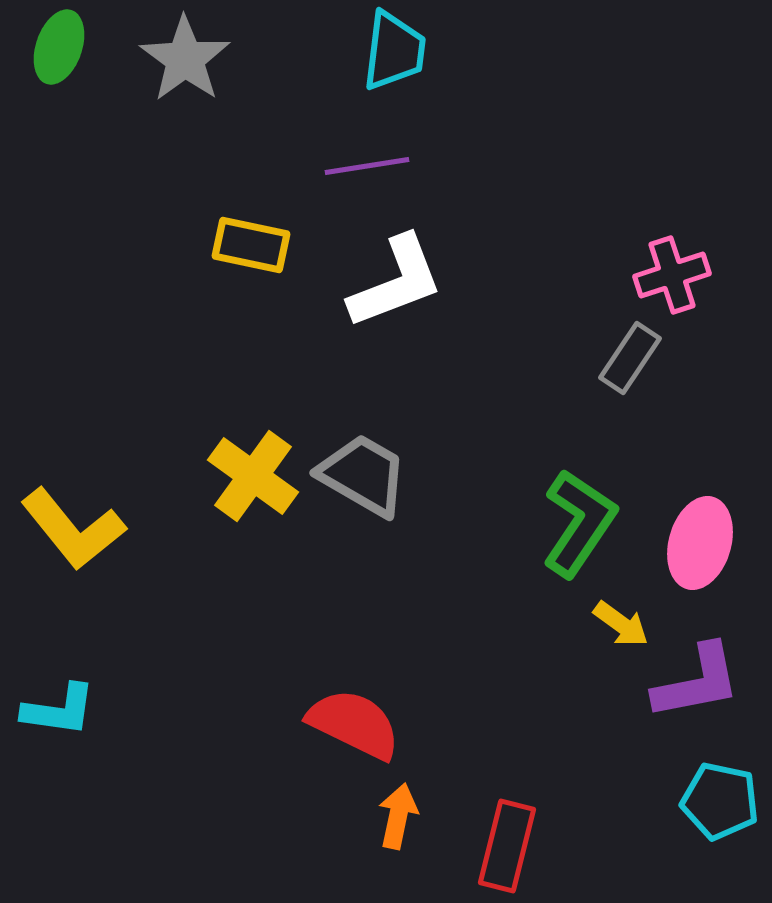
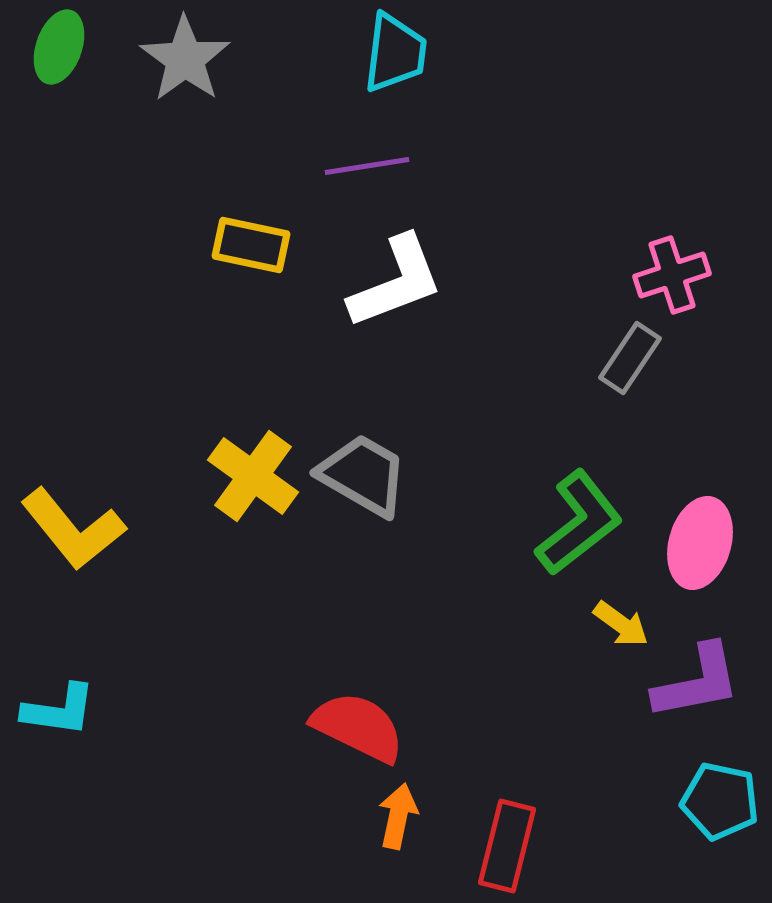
cyan trapezoid: moved 1 px right, 2 px down
green L-shape: rotated 18 degrees clockwise
red semicircle: moved 4 px right, 3 px down
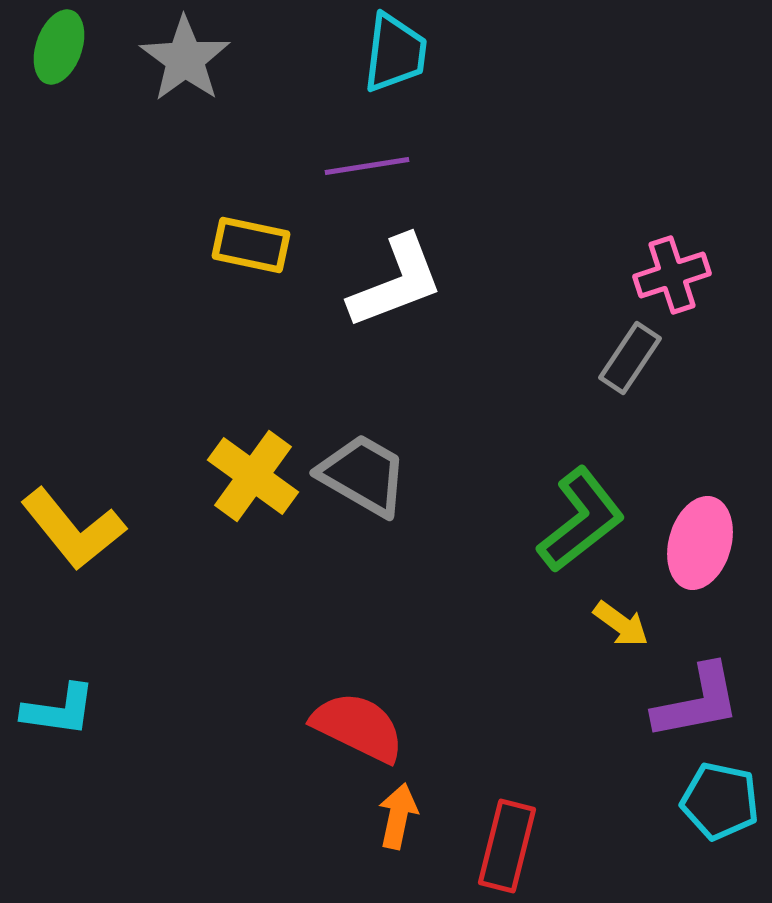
green L-shape: moved 2 px right, 3 px up
purple L-shape: moved 20 px down
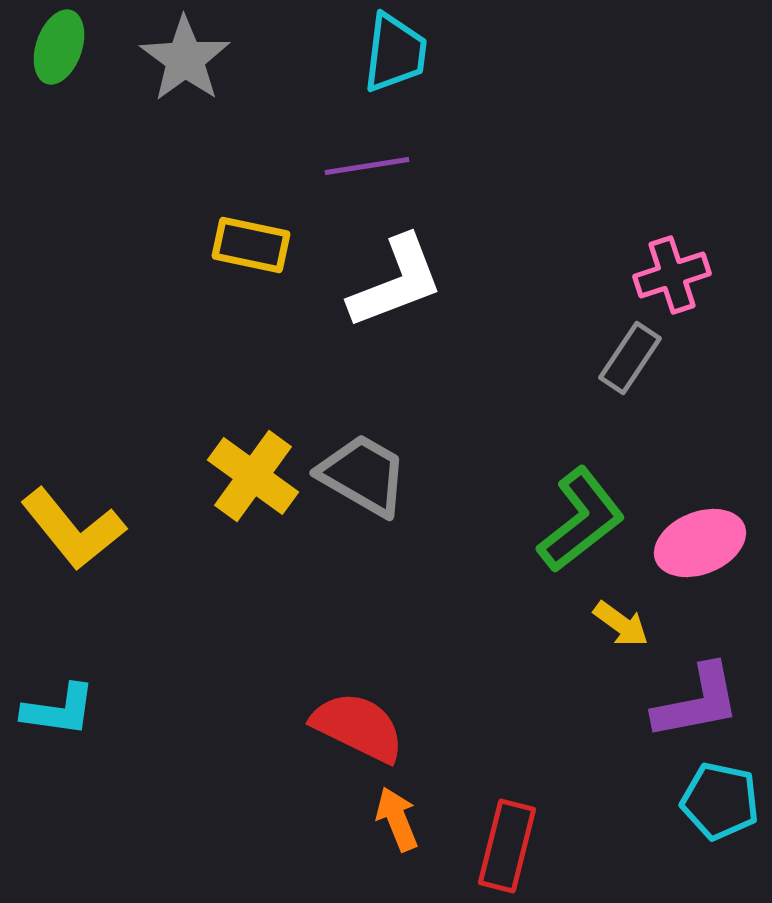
pink ellipse: rotated 52 degrees clockwise
orange arrow: moved 1 px left, 3 px down; rotated 34 degrees counterclockwise
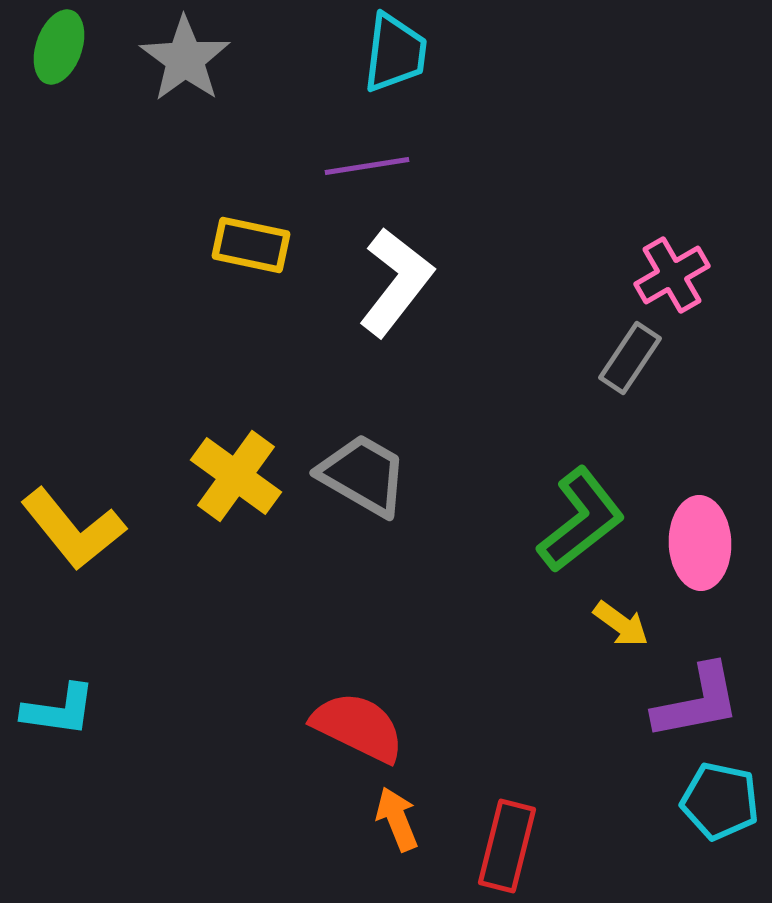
pink cross: rotated 12 degrees counterclockwise
white L-shape: rotated 31 degrees counterclockwise
yellow cross: moved 17 px left
pink ellipse: rotated 70 degrees counterclockwise
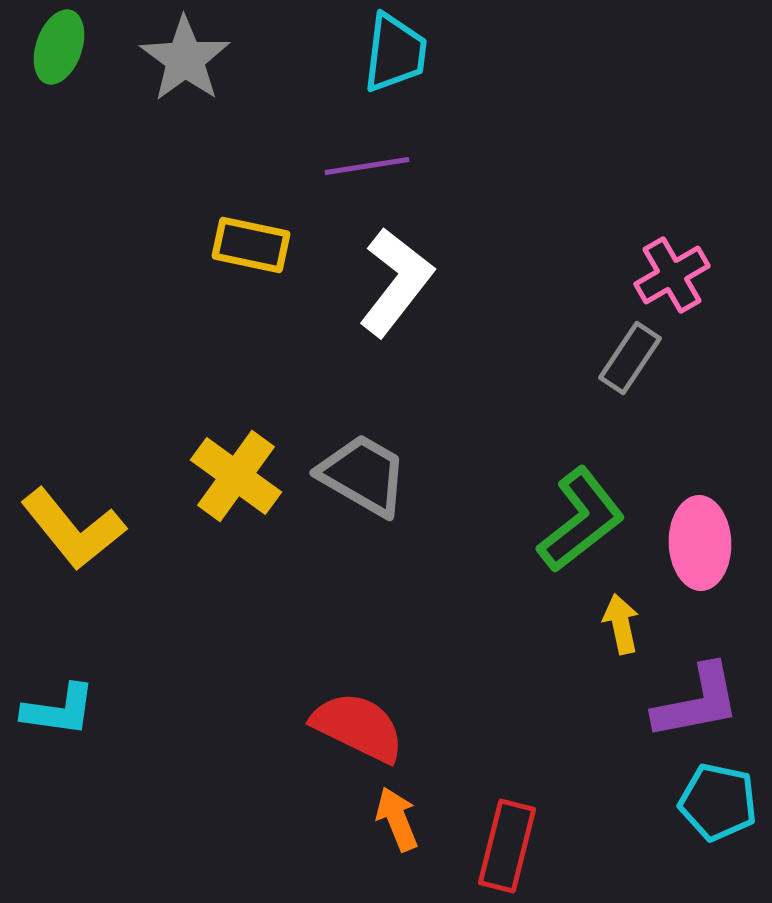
yellow arrow: rotated 138 degrees counterclockwise
cyan pentagon: moved 2 px left, 1 px down
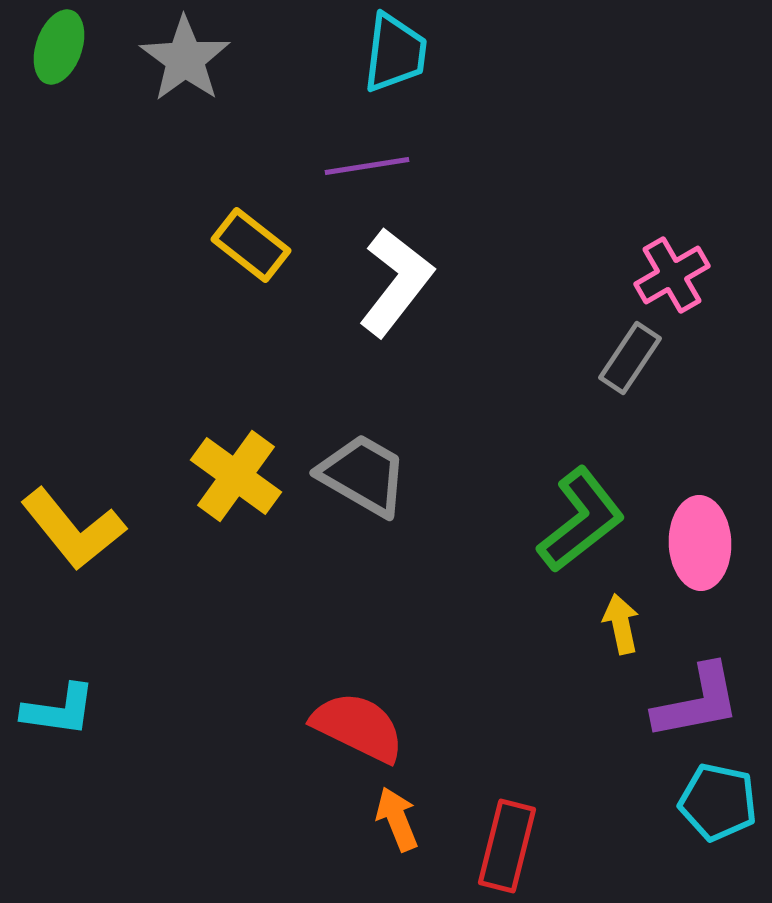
yellow rectangle: rotated 26 degrees clockwise
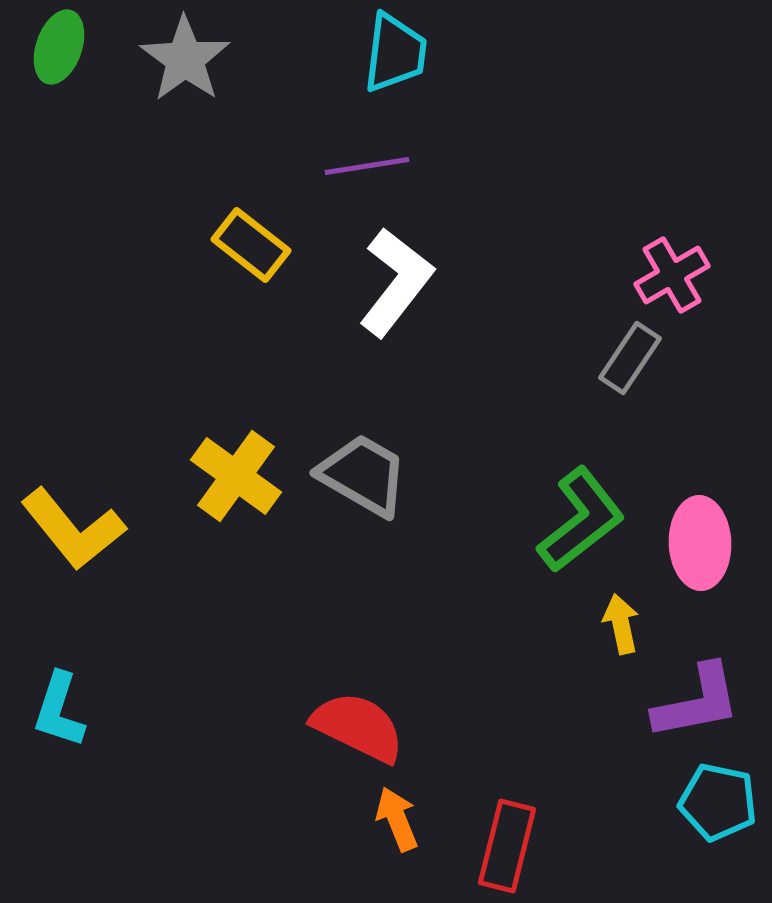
cyan L-shape: rotated 100 degrees clockwise
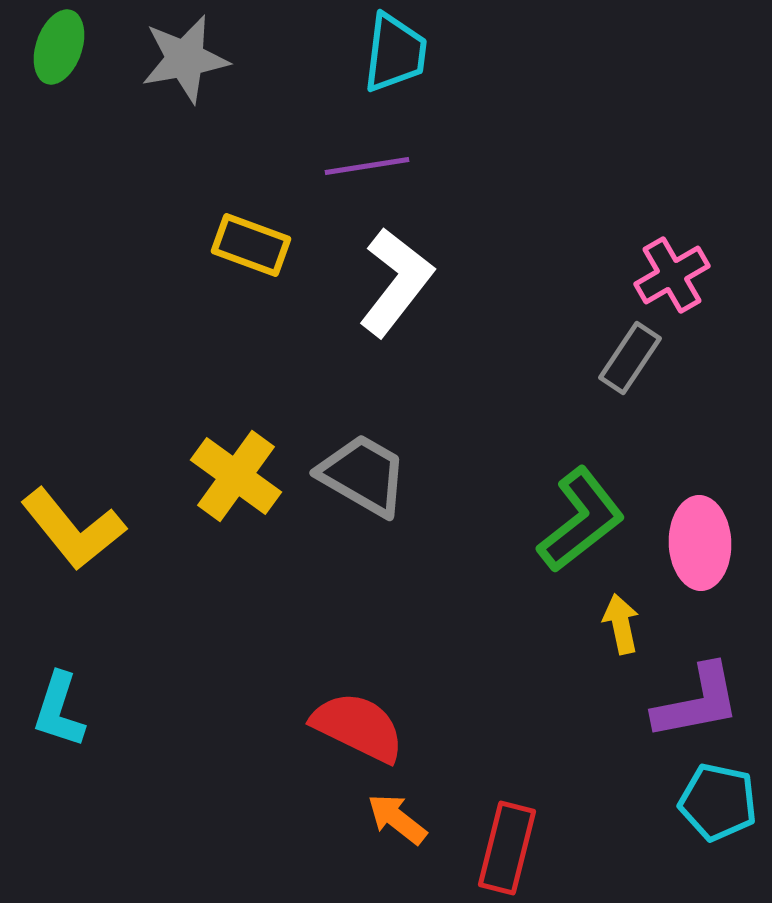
gray star: rotated 26 degrees clockwise
yellow rectangle: rotated 18 degrees counterclockwise
orange arrow: rotated 30 degrees counterclockwise
red rectangle: moved 2 px down
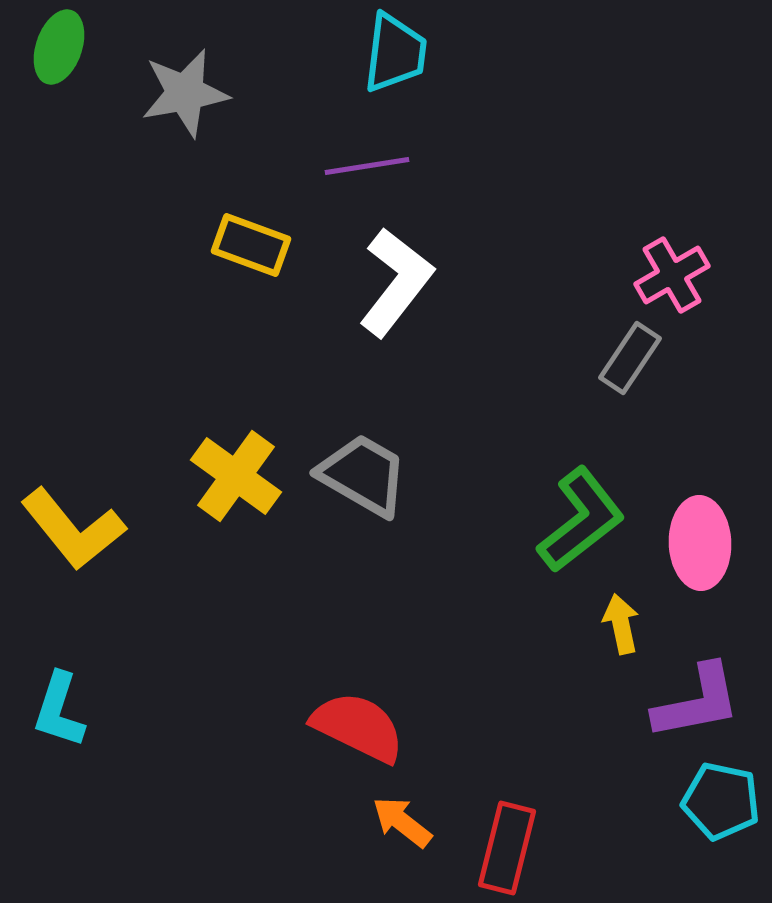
gray star: moved 34 px down
cyan pentagon: moved 3 px right, 1 px up
orange arrow: moved 5 px right, 3 px down
